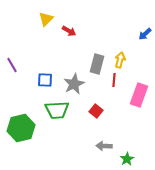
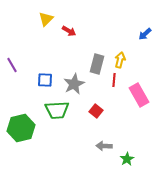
pink rectangle: rotated 50 degrees counterclockwise
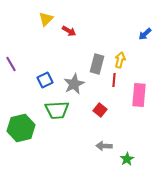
purple line: moved 1 px left, 1 px up
blue square: rotated 28 degrees counterclockwise
pink rectangle: rotated 35 degrees clockwise
red square: moved 4 px right, 1 px up
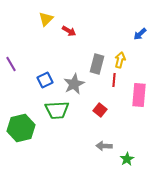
blue arrow: moved 5 px left
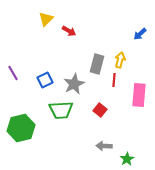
purple line: moved 2 px right, 9 px down
green trapezoid: moved 4 px right
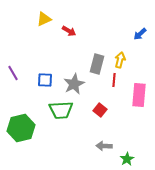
yellow triangle: moved 2 px left; rotated 21 degrees clockwise
blue square: rotated 28 degrees clockwise
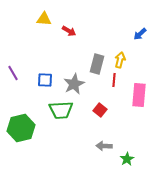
yellow triangle: rotated 28 degrees clockwise
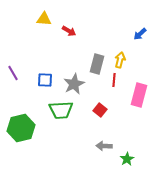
pink rectangle: rotated 10 degrees clockwise
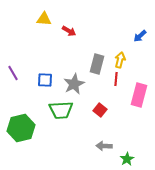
blue arrow: moved 2 px down
red line: moved 2 px right, 1 px up
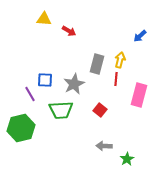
purple line: moved 17 px right, 21 px down
